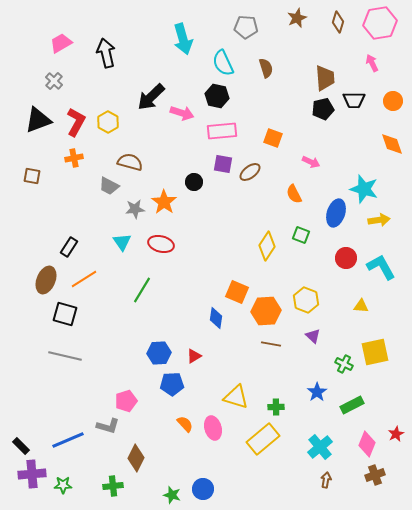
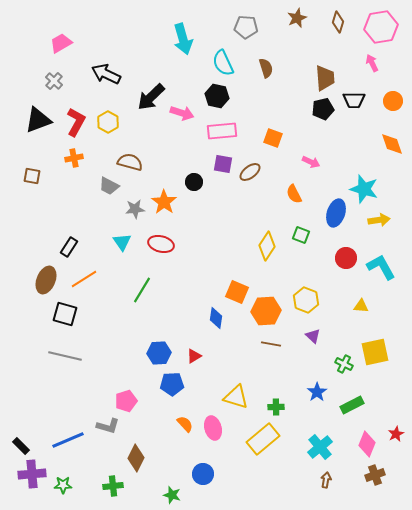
pink hexagon at (380, 23): moved 1 px right, 4 px down
black arrow at (106, 53): moved 21 px down; rotated 52 degrees counterclockwise
blue circle at (203, 489): moved 15 px up
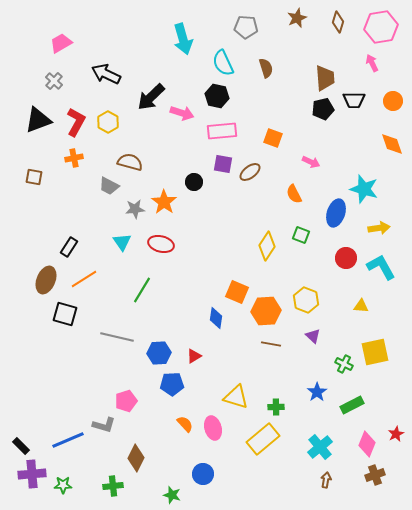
brown square at (32, 176): moved 2 px right, 1 px down
yellow arrow at (379, 220): moved 8 px down
gray line at (65, 356): moved 52 px right, 19 px up
gray L-shape at (108, 426): moved 4 px left, 1 px up
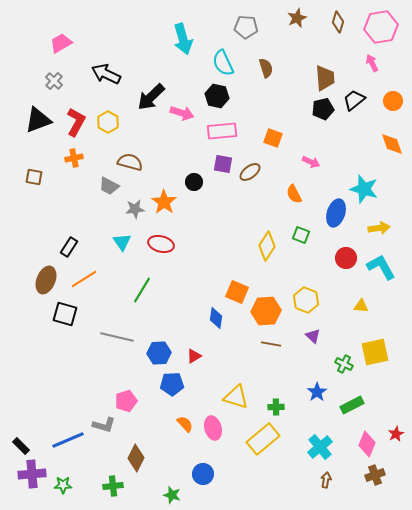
black trapezoid at (354, 100): rotated 140 degrees clockwise
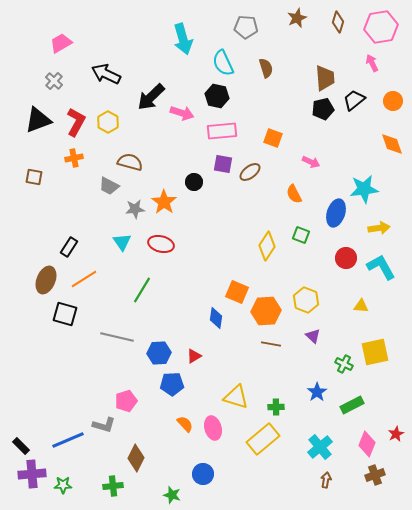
cyan star at (364, 189): rotated 24 degrees counterclockwise
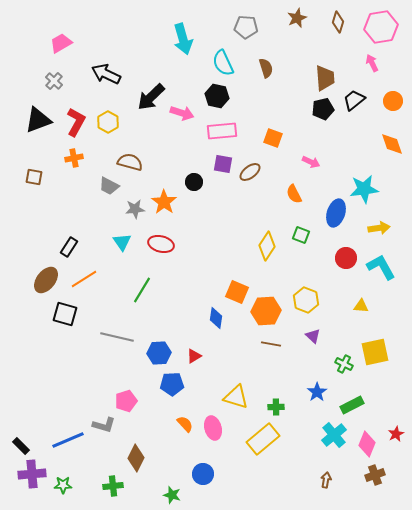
brown ellipse at (46, 280): rotated 16 degrees clockwise
cyan cross at (320, 447): moved 14 px right, 12 px up
